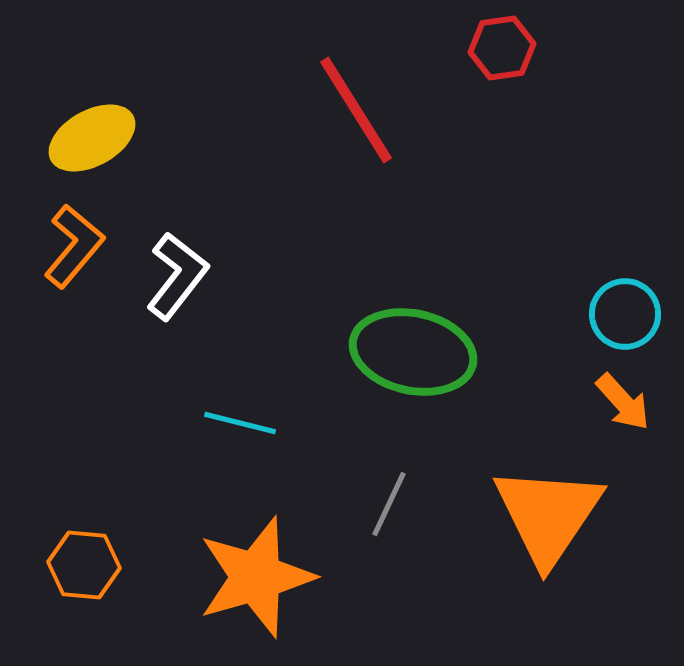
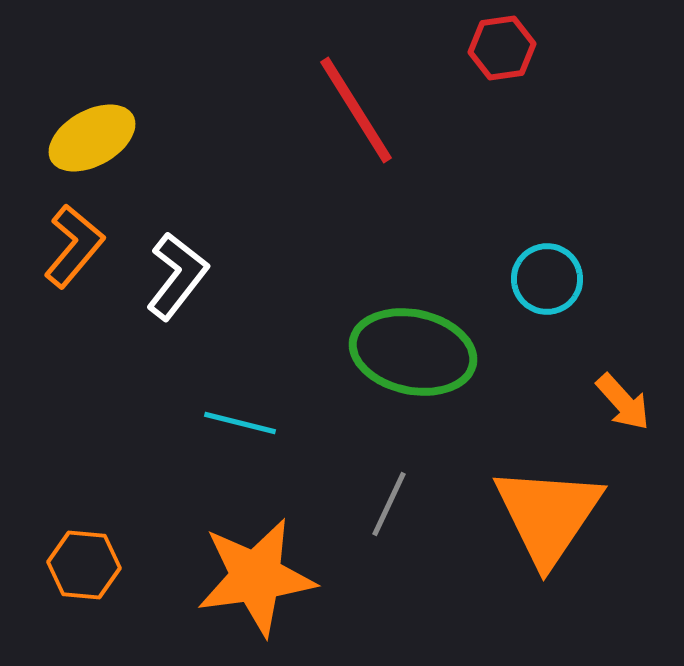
cyan circle: moved 78 px left, 35 px up
orange star: rotated 8 degrees clockwise
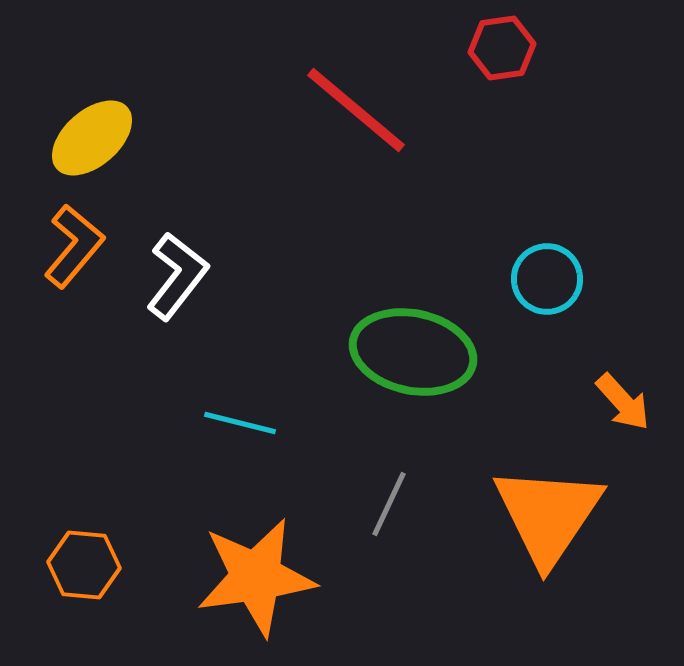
red line: rotated 18 degrees counterclockwise
yellow ellipse: rotated 12 degrees counterclockwise
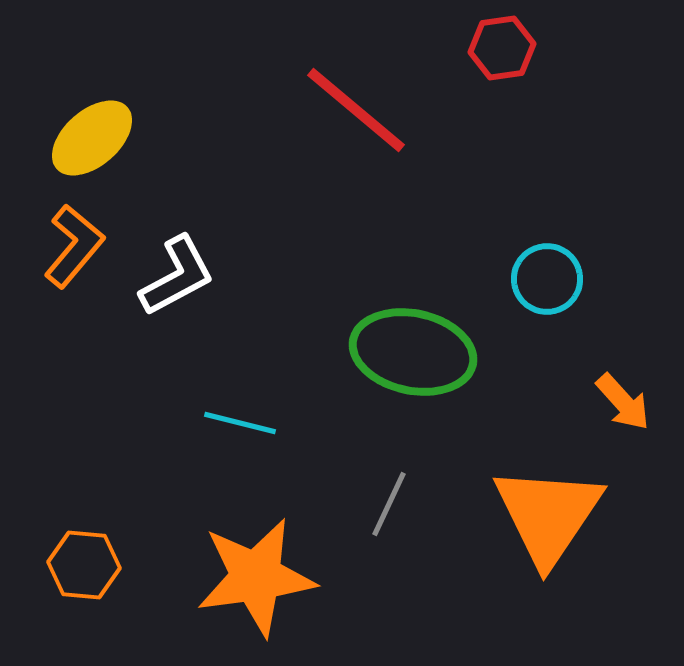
white L-shape: rotated 24 degrees clockwise
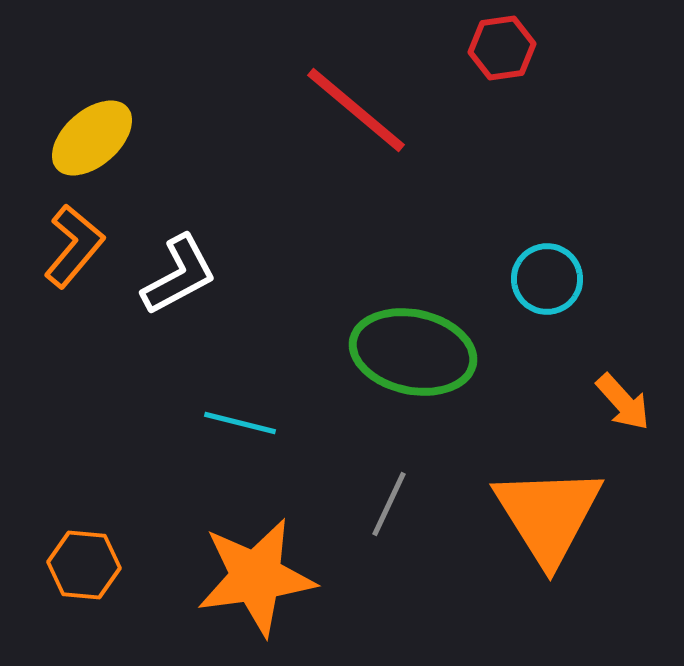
white L-shape: moved 2 px right, 1 px up
orange triangle: rotated 6 degrees counterclockwise
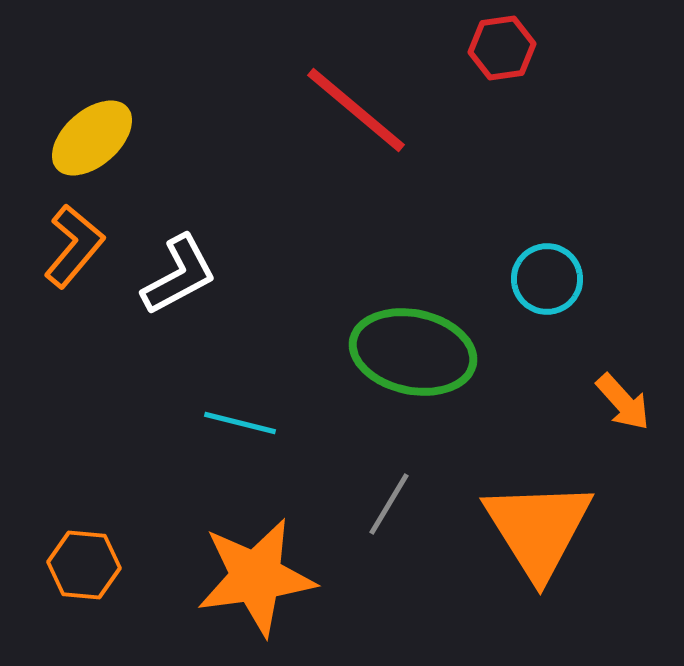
gray line: rotated 6 degrees clockwise
orange triangle: moved 10 px left, 14 px down
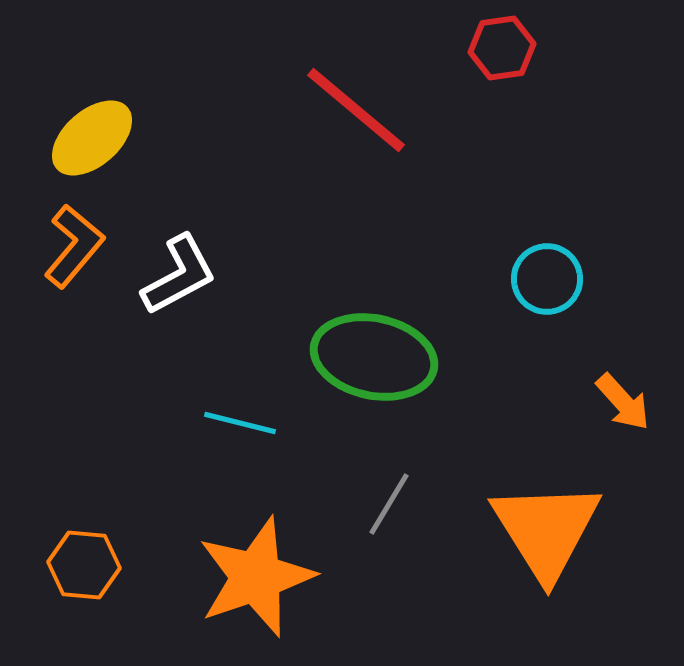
green ellipse: moved 39 px left, 5 px down
orange triangle: moved 8 px right, 1 px down
orange star: rotated 11 degrees counterclockwise
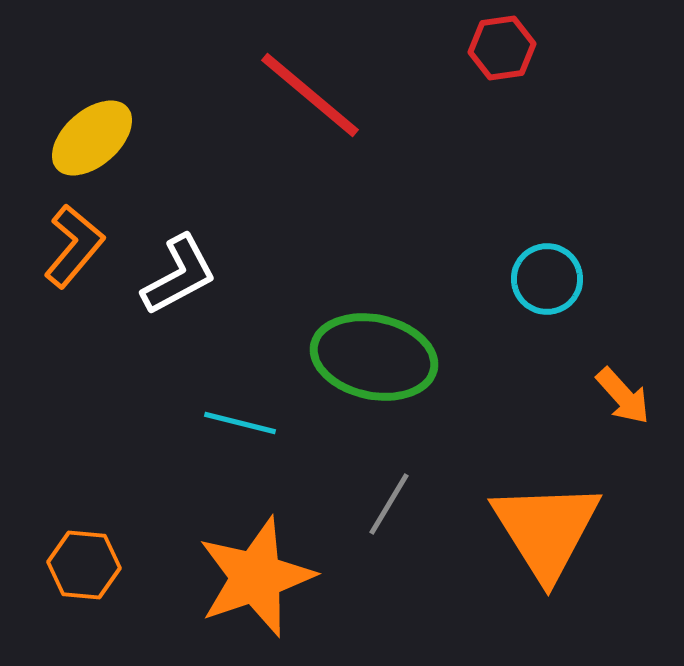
red line: moved 46 px left, 15 px up
orange arrow: moved 6 px up
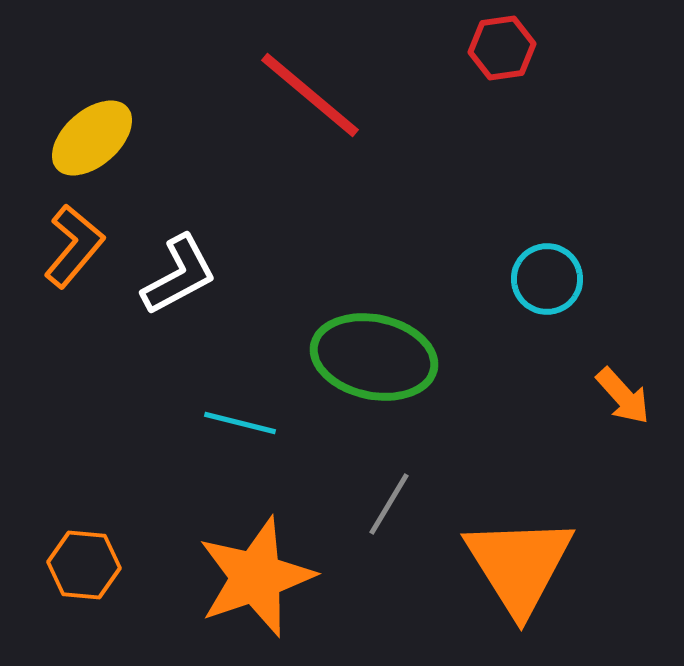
orange triangle: moved 27 px left, 35 px down
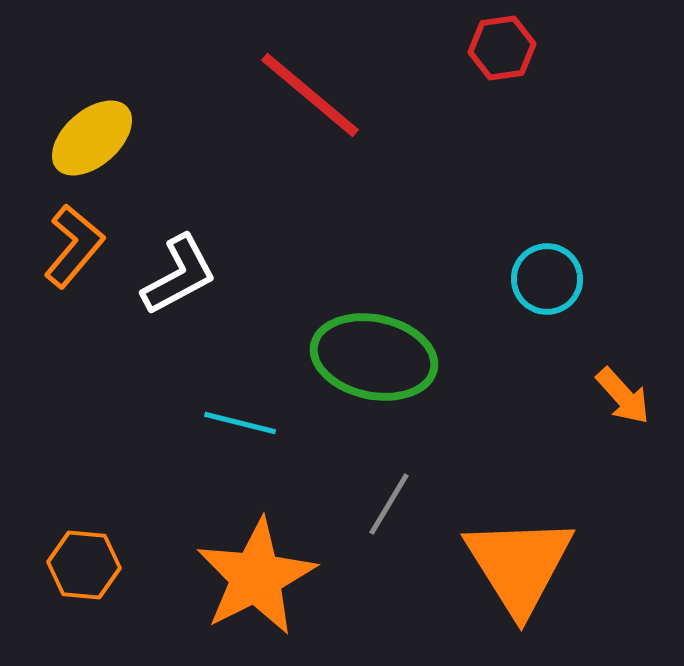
orange star: rotated 8 degrees counterclockwise
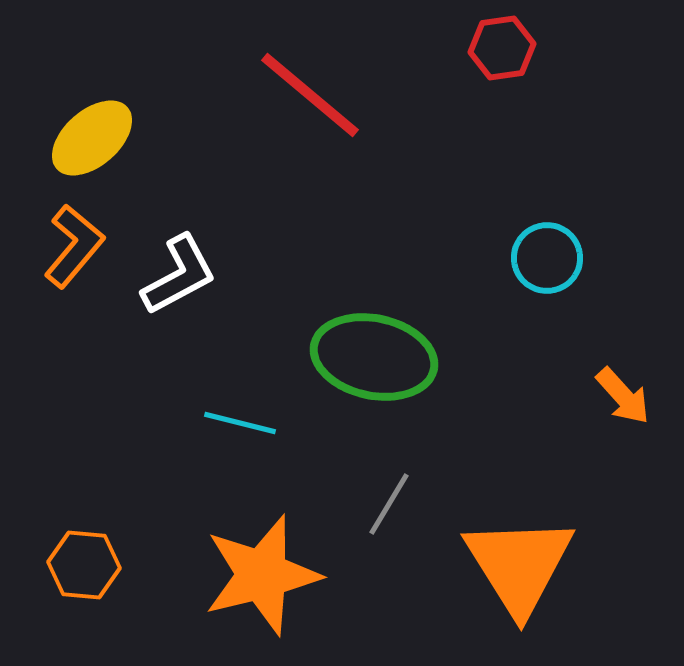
cyan circle: moved 21 px up
orange star: moved 6 px right, 2 px up; rotated 13 degrees clockwise
